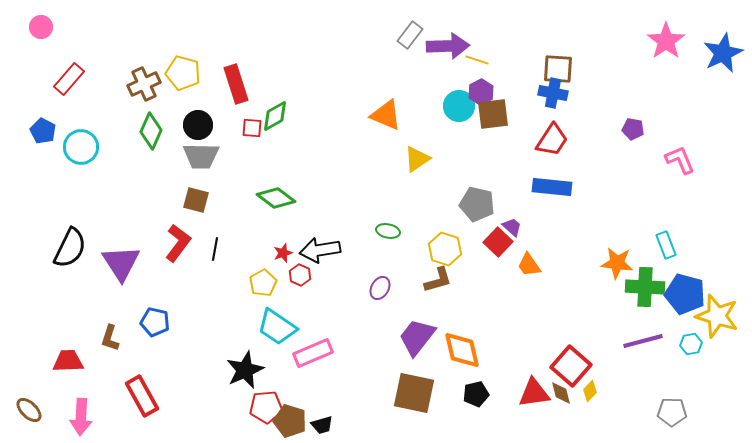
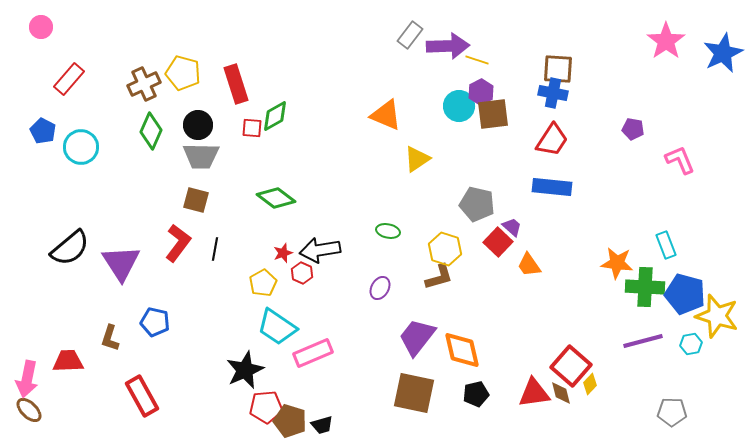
black semicircle at (70, 248): rotated 24 degrees clockwise
red hexagon at (300, 275): moved 2 px right, 2 px up
brown L-shape at (438, 280): moved 1 px right, 3 px up
yellow diamond at (590, 391): moved 7 px up
pink arrow at (81, 417): moved 54 px left, 38 px up; rotated 9 degrees clockwise
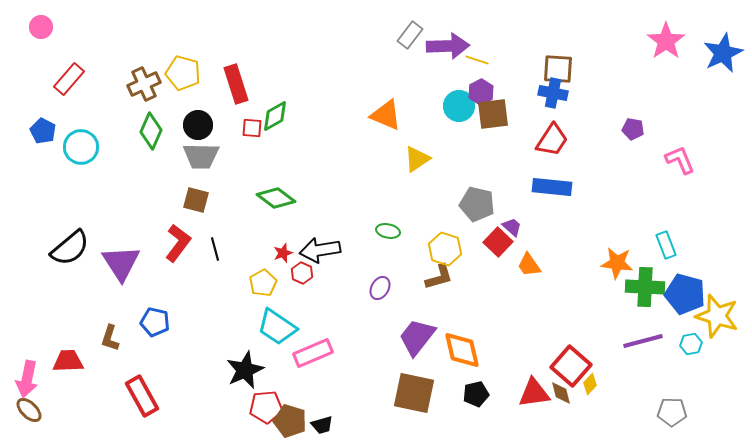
black line at (215, 249): rotated 25 degrees counterclockwise
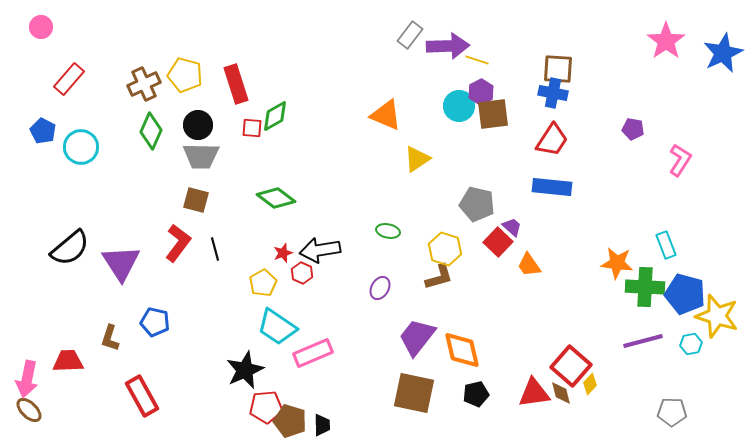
yellow pentagon at (183, 73): moved 2 px right, 2 px down
pink L-shape at (680, 160): rotated 56 degrees clockwise
black trapezoid at (322, 425): rotated 75 degrees counterclockwise
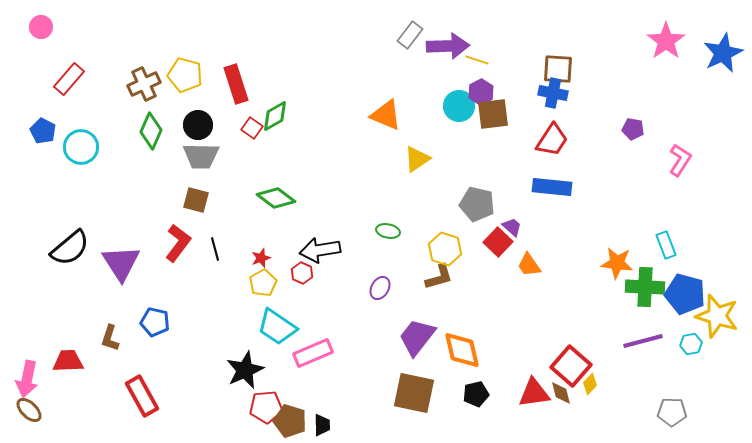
red square at (252, 128): rotated 30 degrees clockwise
red star at (283, 253): moved 22 px left, 5 px down
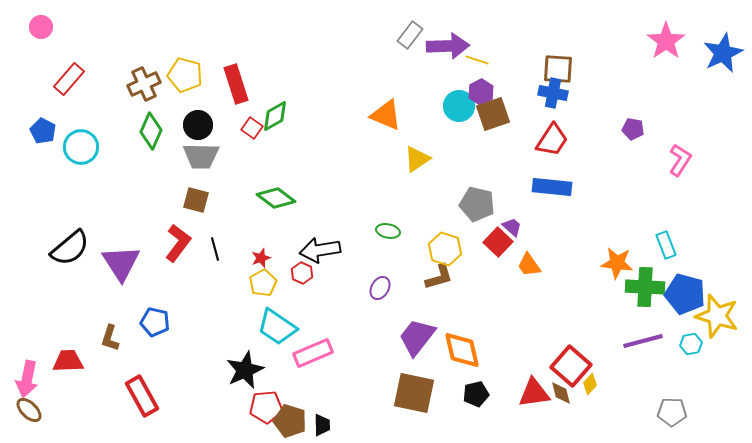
brown square at (493, 114): rotated 12 degrees counterclockwise
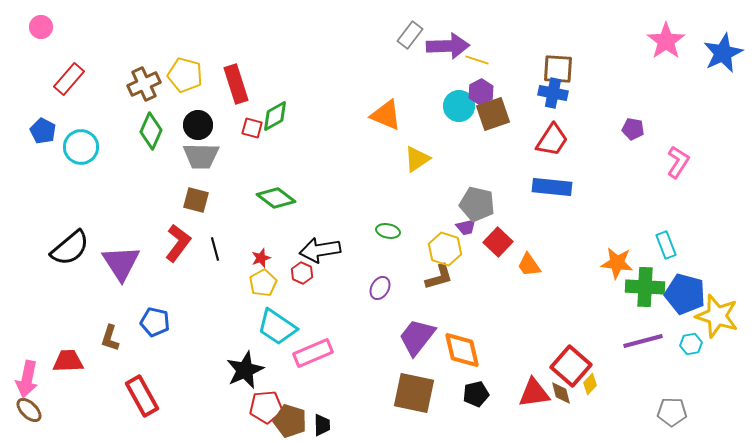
red square at (252, 128): rotated 20 degrees counterclockwise
pink L-shape at (680, 160): moved 2 px left, 2 px down
purple trapezoid at (512, 227): moved 46 px left; rotated 125 degrees clockwise
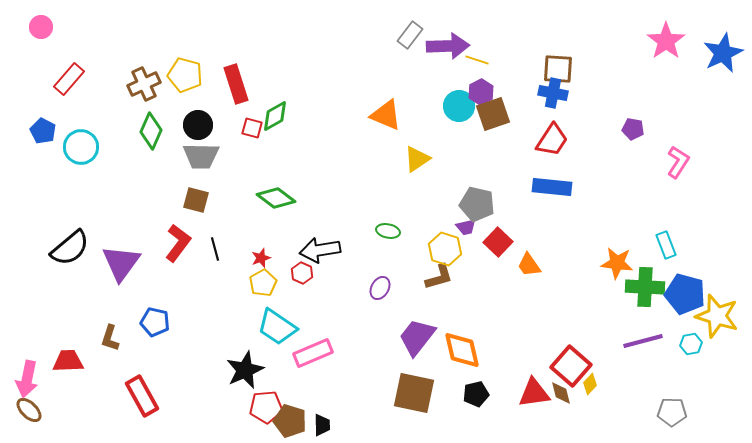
purple triangle at (121, 263): rotated 9 degrees clockwise
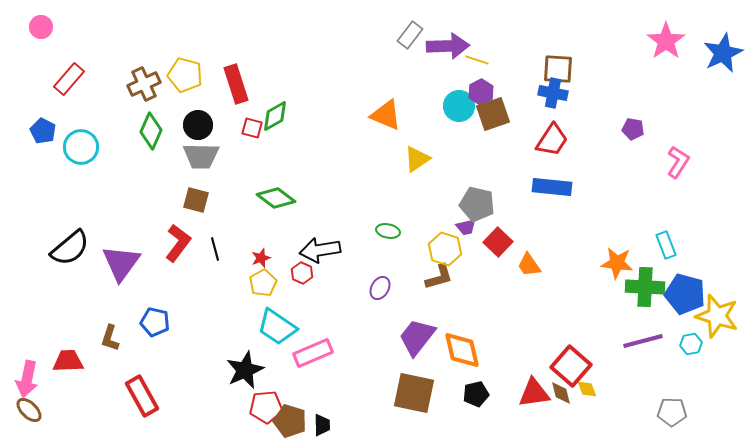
yellow diamond at (590, 384): moved 3 px left, 5 px down; rotated 65 degrees counterclockwise
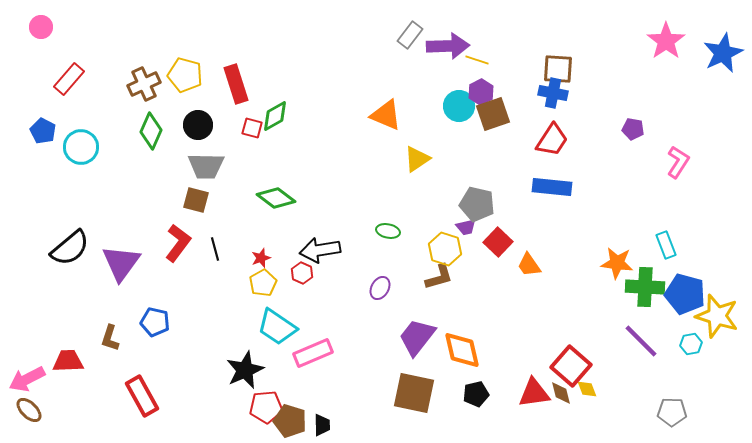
gray trapezoid at (201, 156): moved 5 px right, 10 px down
purple line at (643, 341): moved 2 px left; rotated 60 degrees clockwise
pink arrow at (27, 379): rotated 51 degrees clockwise
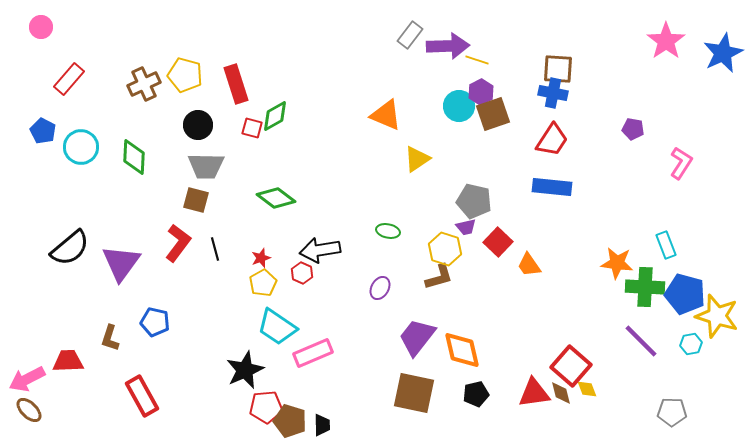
green diamond at (151, 131): moved 17 px left, 26 px down; rotated 21 degrees counterclockwise
pink L-shape at (678, 162): moved 3 px right, 1 px down
gray pentagon at (477, 204): moved 3 px left, 3 px up
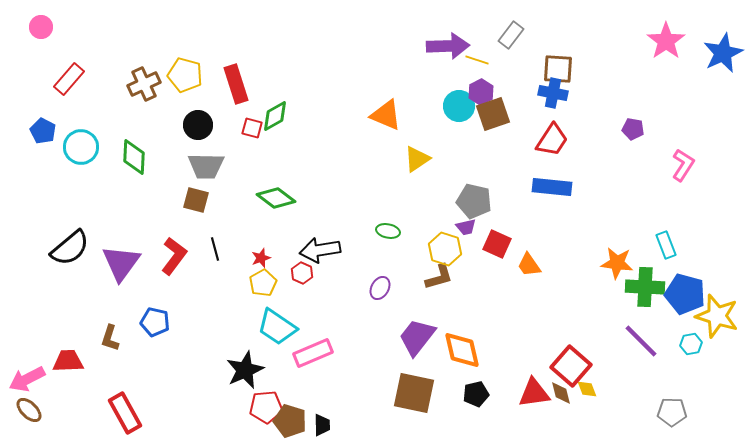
gray rectangle at (410, 35): moved 101 px right
pink L-shape at (681, 163): moved 2 px right, 2 px down
red square at (498, 242): moved 1 px left, 2 px down; rotated 20 degrees counterclockwise
red L-shape at (178, 243): moved 4 px left, 13 px down
red rectangle at (142, 396): moved 17 px left, 17 px down
